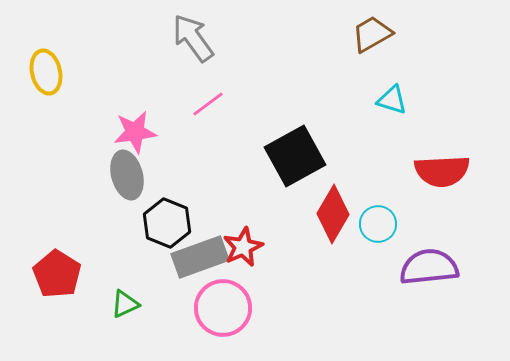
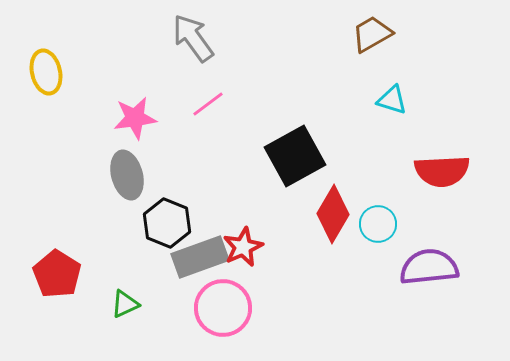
pink star: moved 14 px up
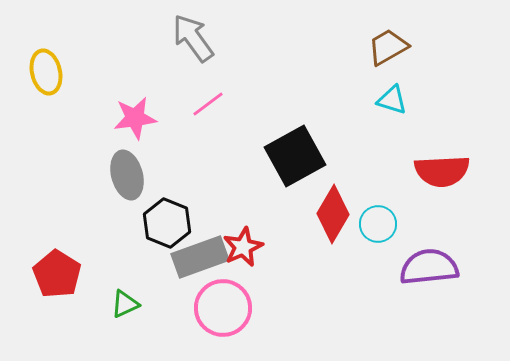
brown trapezoid: moved 16 px right, 13 px down
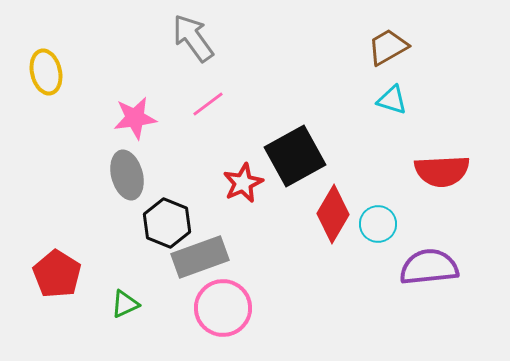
red star: moved 64 px up
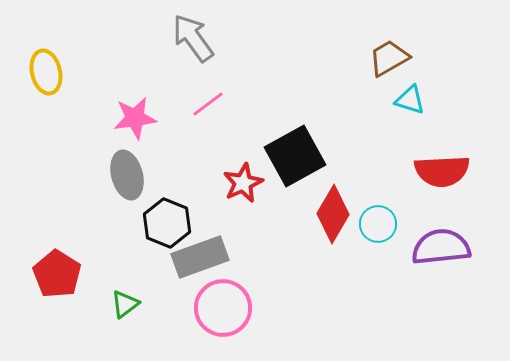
brown trapezoid: moved 1 px right, 11 px down
cyan triangle: moved 18 px right
purple semicircle: moved 12 px right, 20 px up
green triangle: rotated 12 degrees counterclockwise
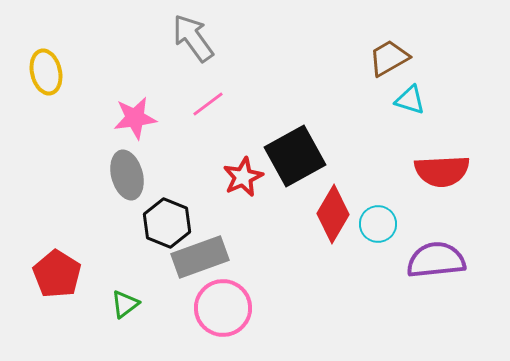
red star: moved 6 px up
purple semicircle: moved 5 px left, 13 px down
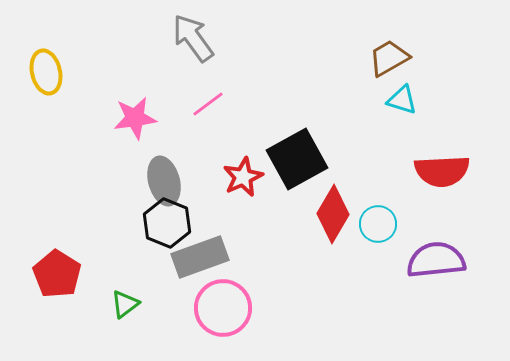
cyan triangle: moved 8 px left
black square: moved 2 px right, 3 px down
gray ellipse: moved 37 px right, 6 px down
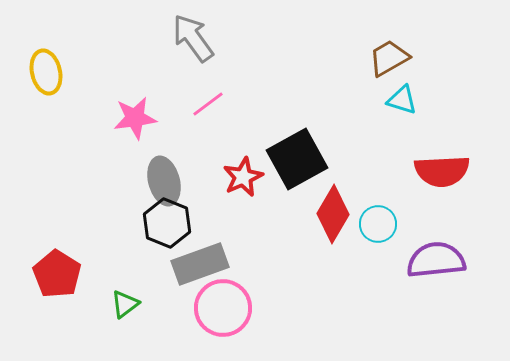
gray rectangle: moved 7 px down
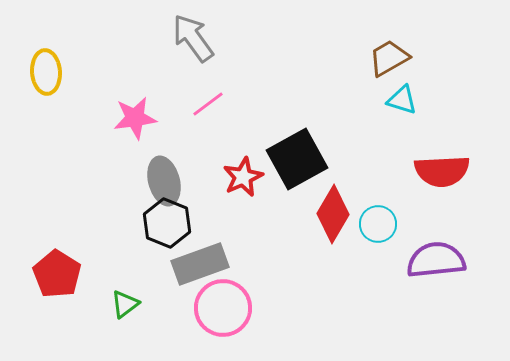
yellow ellipse: rotated 9 degrees clockwise
